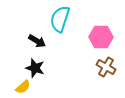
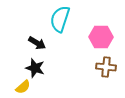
black arrow: moved 2 px down
brown cross: rotated 24 degrees counterclockwise
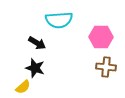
cyan semicircle: moved 1 px left, 1 px down; rotated 112 degrees counterclockwise
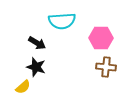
cyan semicircle: moved 3 px right, 1 px down
pink hexagon: moved 1 px down
black star: moved 1 px right, 1 px up
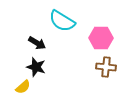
cyan semicircle: rotated 36 degrees clockwise
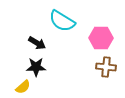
black star: rotated 18 degrees counterclockwise
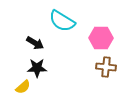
black arrow: moved 2 px left
black star: moved 1 px right, 1 px down
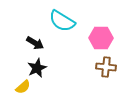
black star: rotated 24 degrees counterclockwise
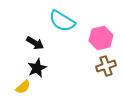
pink hexagon: rotated 15 degrees counterclockwise
brown cross: moved 1 px up; rotated 24 degrees counterclockwise
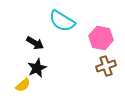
pink hexagon: rotated 25 degrees clockwise
yellow semicircle: moved 2 px up
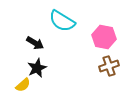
pink hexagon: moved 3 px right, 1 px up
brown cross: moved 3 px right
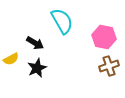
cyan semicircle: rotated 152 degrees counterclockwise
yellow semicircle: moved 12 px left, 26 px up; rotated 14 degrees clockwise
